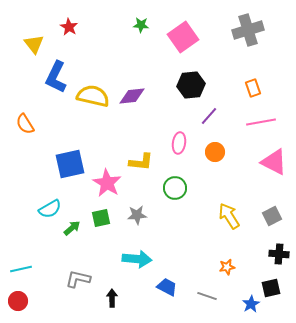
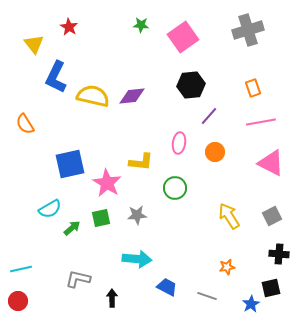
pink triangle: moved 3 px left, 1 px down
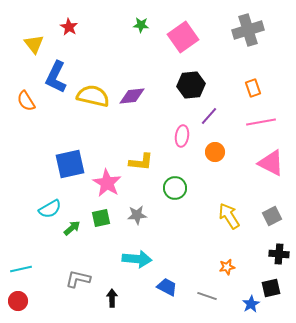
orange semicircle: moved 1 px right, 23 px up
pink ellipse: moved 3 px right, 7 px up
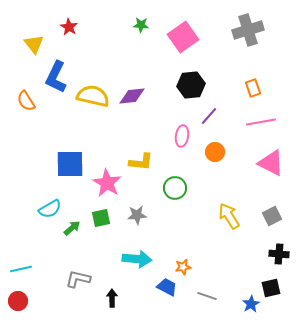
blue square: rotated 12 degrees clockwise
orange star: moved 44 px left
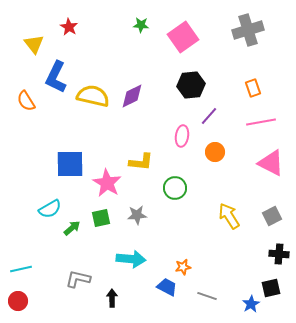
purple diamond: rotated 20 degrees counterclockwise
cyan arrow: moved 6 px left
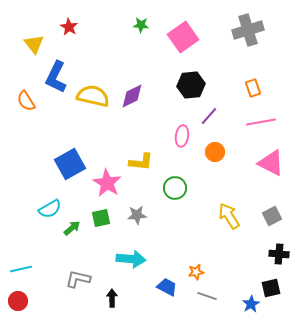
blue square: rotated 28 degrees counterclockwise
orange star: moved 13 px right, 5 px down
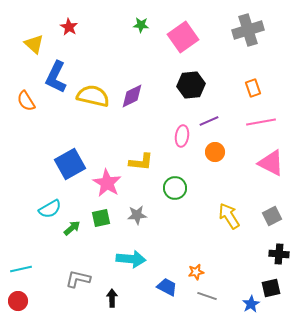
yellow triangle: rotated 10 degrees counterclockwise
purple line: moved 5 px down; rotated 24 degrees clockwise
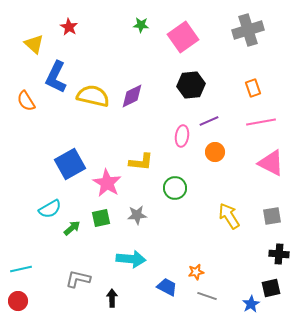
gray square: rotated 18 degrees clockwise
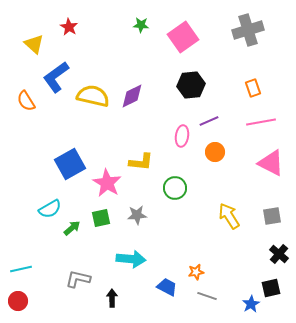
blue L-shape: rotated 28 degrees clockwise
black cross: rotated 36 degrees clockwise
